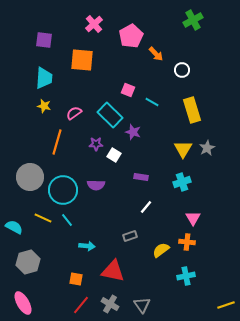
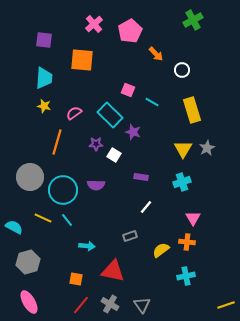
pink pentagon at (131, 36): moved 1 px left, 5 px up
pink ellipse at (23, 303): moved 6 px right, 1 px up
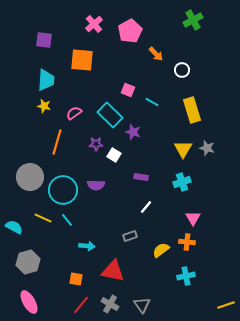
cyan trapezoid at (44, 78): moved 2 px right, 2 px down
gray star at (207, 148): rotated 28 degrees counterclockwise
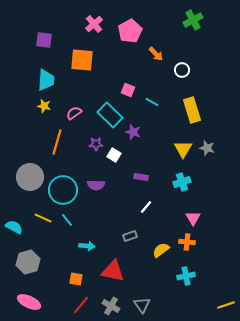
pink ellipse at (29, 302): rotated 35 degrees counterclockwise
gray cross at (110, 304): moved 1 px right, 2 px down
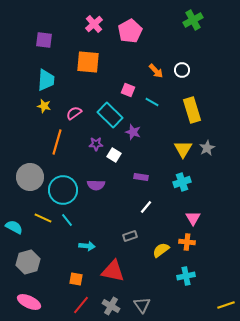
orange arrow at (156, 54): moved 17 px down
orange square at (82, 60): moved 6 px right, 2 px down
gray star at (207, 148): rotated 28 degrees clockwise
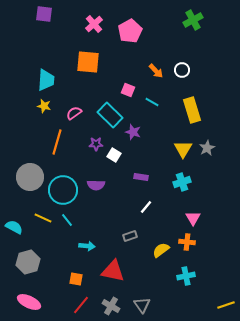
purple square at (44, 40): moved 26 px up
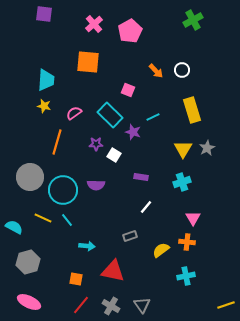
cyan line at (152, 102): moved 1 px right, 15 px down; rotated 56 degrees counterclockwise
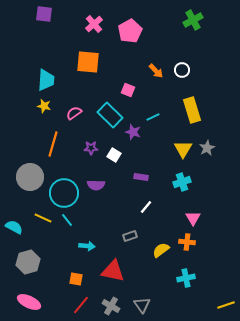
orange line at (57, 142): moved 4 px left, 2 px down
purple star at (96, 144): moved 5 px left, 4 px down
cyan circle at (63, 190): moved 1 px right, 3 px down
cyan cross at (186, 276): moved 2 px down
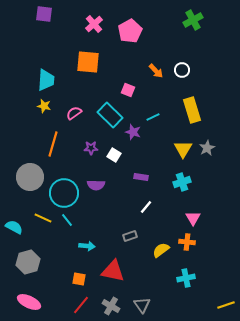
orange square at (76, 279): moved 3 px right
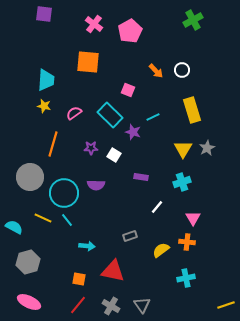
pink cross at (94, 24): rotated 12 degrees counterclockwise
white line at (146, 207): moved 11 px right
red line at (81, 305): moved 3 px left
